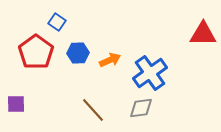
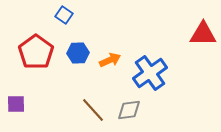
blue square: moved 7 px right, 7 px up
gray diamond: moved 12 px left, 2 px down
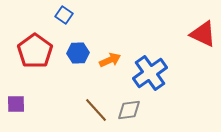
red triangle: rotated 24 degrees clockwise
red pentagon: moved 1 px left, 1 px up
brown line: moved 3 px right
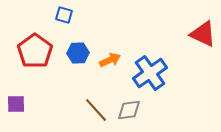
blue square: rotated 18 degrees counterclockwise
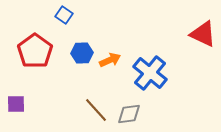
blue square: rotated 18 degrees clockwise
blue hexagon: moved 4 px right
blue cross: rotated 16 degrees counterclockwise
gray diamond: moved 4 px down
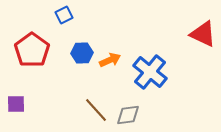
blue square: rotated 30 degrees clockwise
red pentagon: moved 3 px left, 1 px up
blue cross: moved 1 px up
gray diamond: moved 1 px left, 1 px down
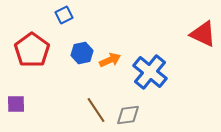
blue hexagon: rotated 10 degrees counterclockwise
brown line: rotated 8 degrees clockwise
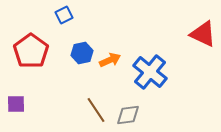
red pentagon: moved 1 px left, 1 px down
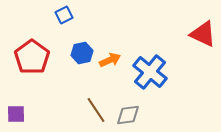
red pentagon: moved 1 px right, 6 px down
purple square: moved 10 px down
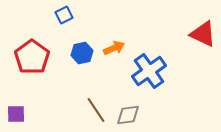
orange arrow: moved 4 px right, 12 px up
blue cross: moved 1 px left, 1 px up; rotated 16 degrees clockwise
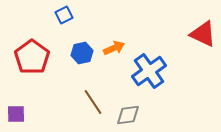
brown line: moved 3 px left, 8 px up
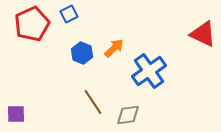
blue square: moved 5 px right, 1 px up
orange arrow: rotated 20 degrees counterclockwise
blue hexagon: rotated 25 degrees counterclockwise
red pentagon: moved 33 px up; rotated 12 degrees clockwise
